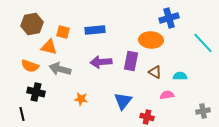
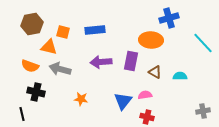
pink semicircle: moved 22 px left
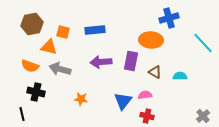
gray cross: moved 5 px down; rotated 32 degrees counterclockwise
red cross: moved 1 px up
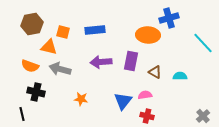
orange ellipse: moved 3 px left, 5 px up
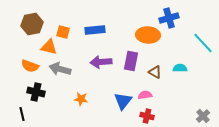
cyan semicircle: moved 8 px up
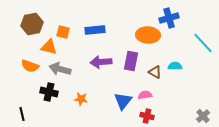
cyan semicircle: moved 5 px left, 2 px up
black cross: moved 13 px right
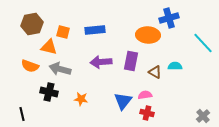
red cross: moved 3 px up
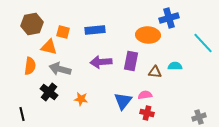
orange semicircle: rotated 102 degrees counterclockwise
brown triangle: rotated 24 degrees counterclockwise
black cross: rotated 24 degrees clockwise
gray cross: moved 4 px left, 1 px down; rotated 24 degrees clockwise
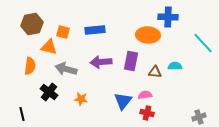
blue cross: moved 1 px left, 1 px up; rotated 18 degrees clockwise
gray arrow: moved 6 px right
